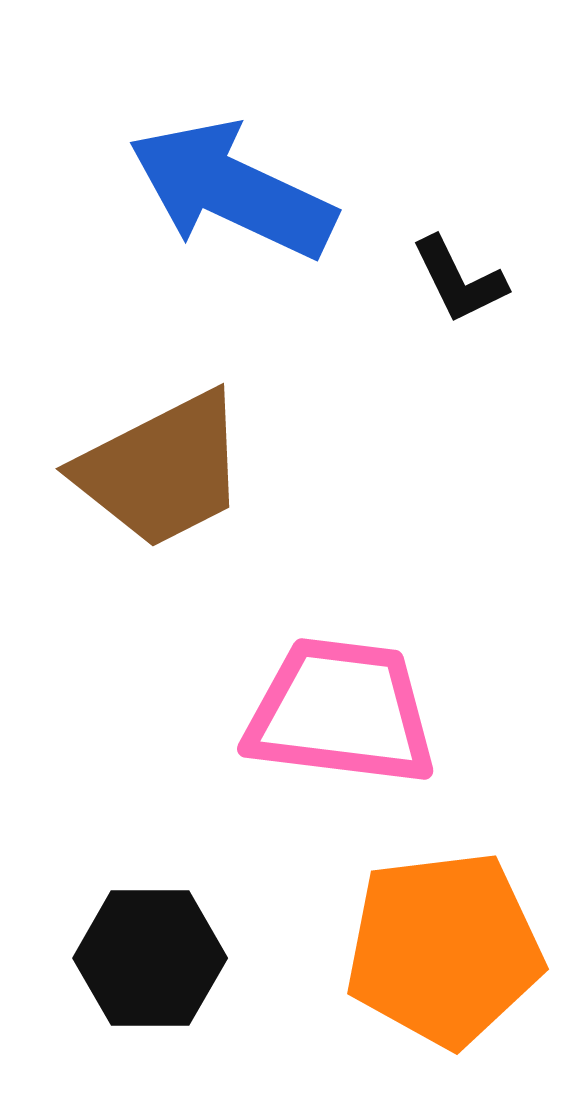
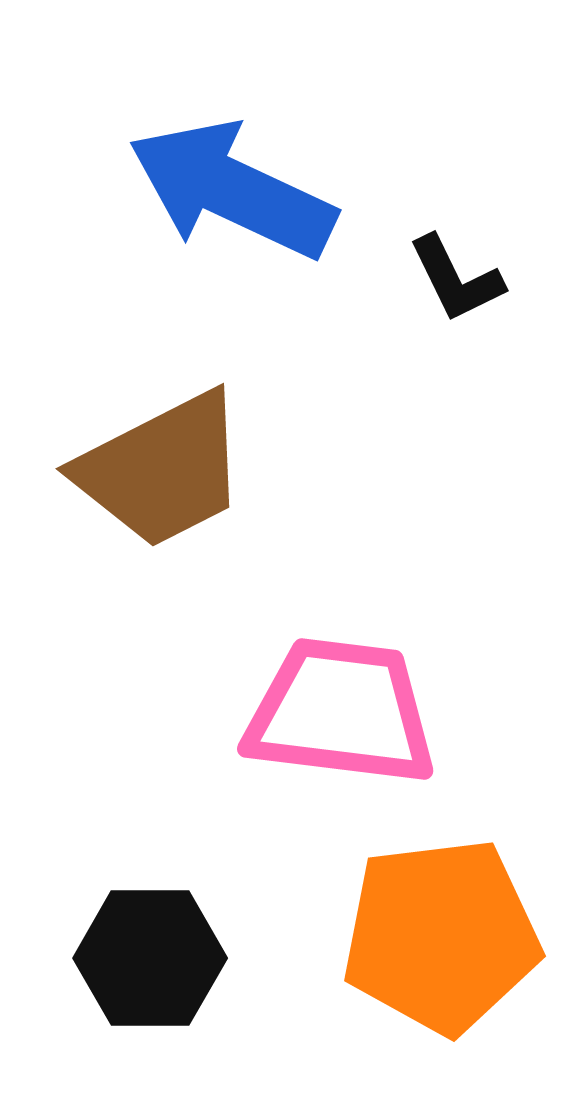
black L-shape: moved 3 px left, 1 px up
orange pentagon: moved 3 px left, 13 px up
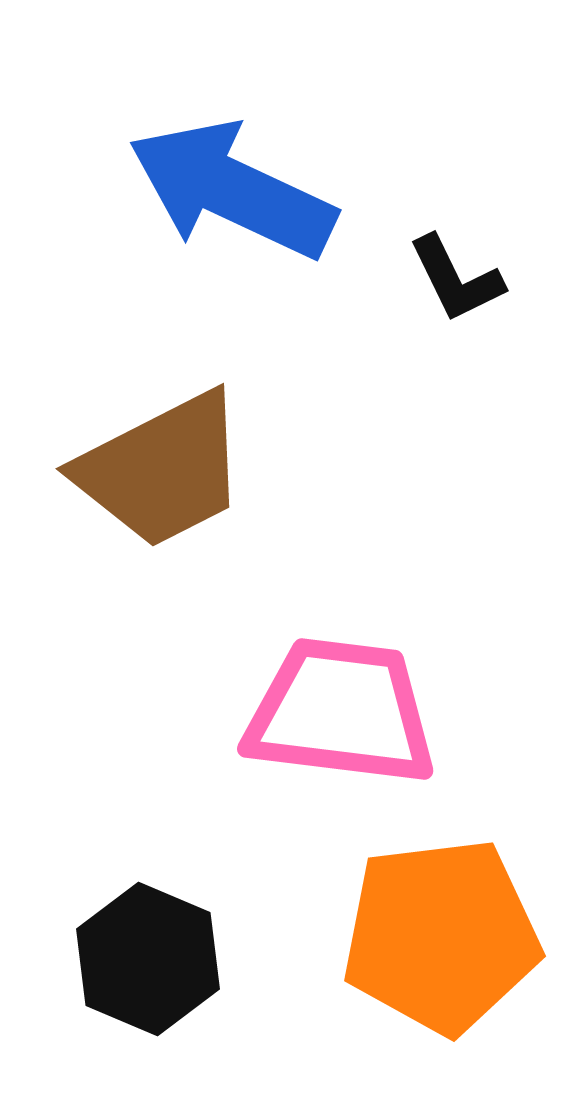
black hexagon: moved 2 px left, 1 px down; rotated 23 degrees clockwise
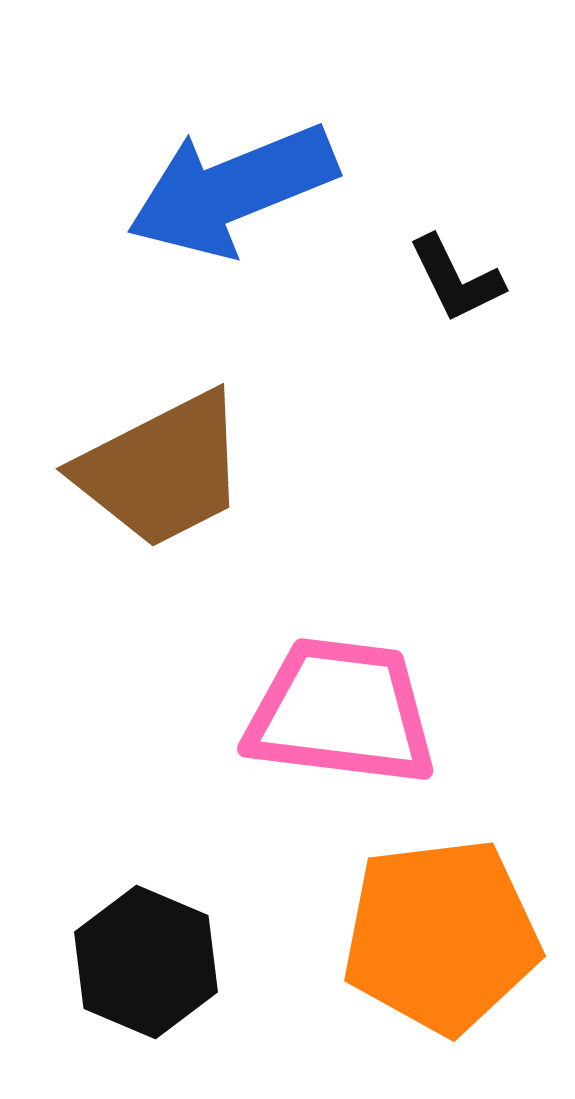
blue arrow: rotated 47 degrees counterclockwise
black hexagon: moved 2 px left, 3 px down
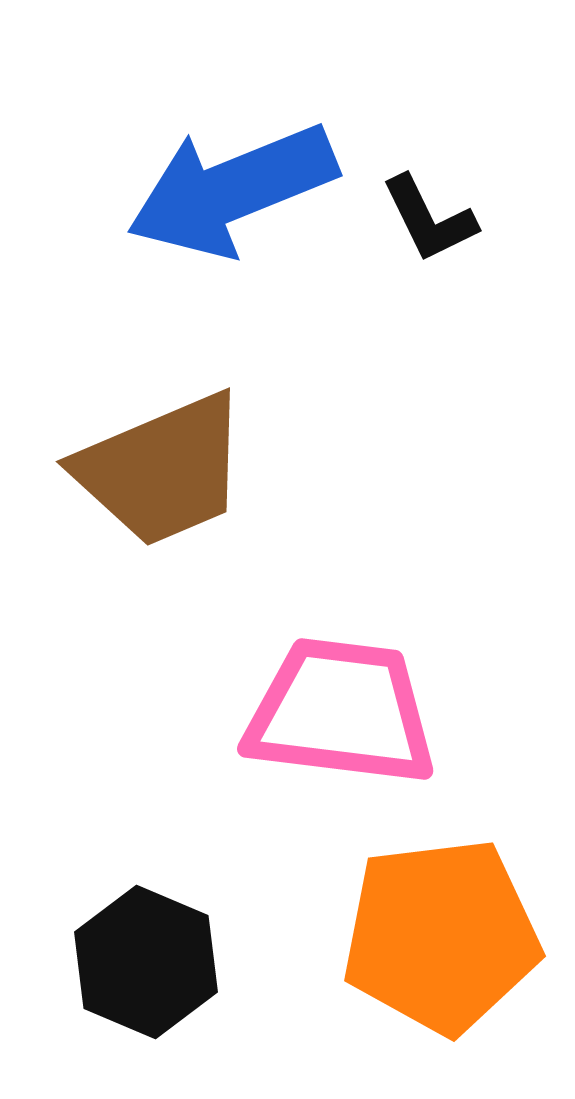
black L-shape: moved 27 px left, 60 px up
brown trapezoid: rotated 4 degrees clockwise
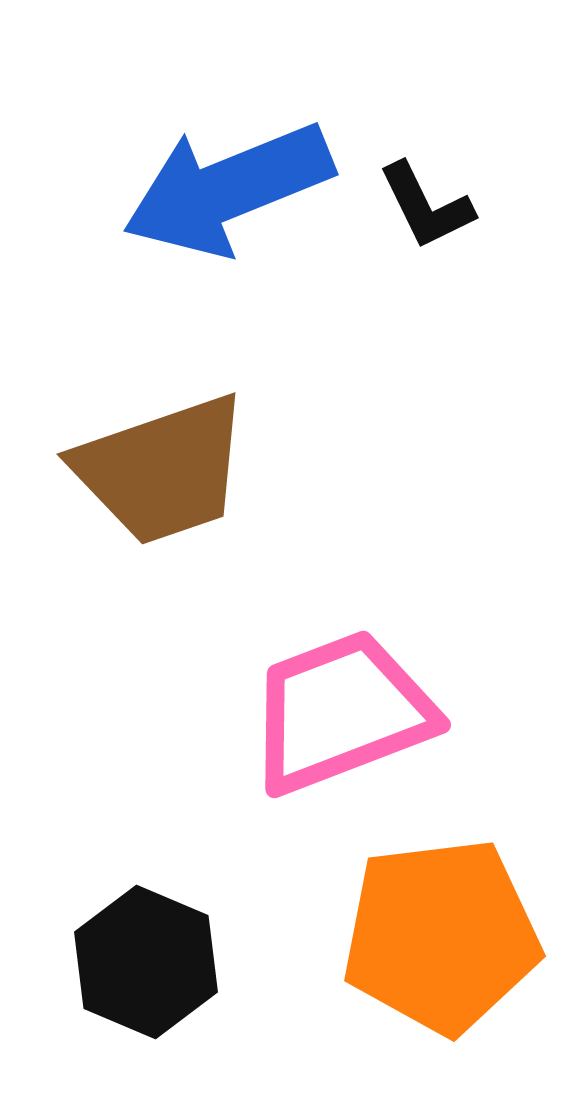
blue arrow: moved 4 px left, 1 px up
black L-shape: moved 3 px left, 13 px up
brown trapezoid: rotated 4 degrees clockwise
pink trapezoid: rotated 28 degrees counterclockwise
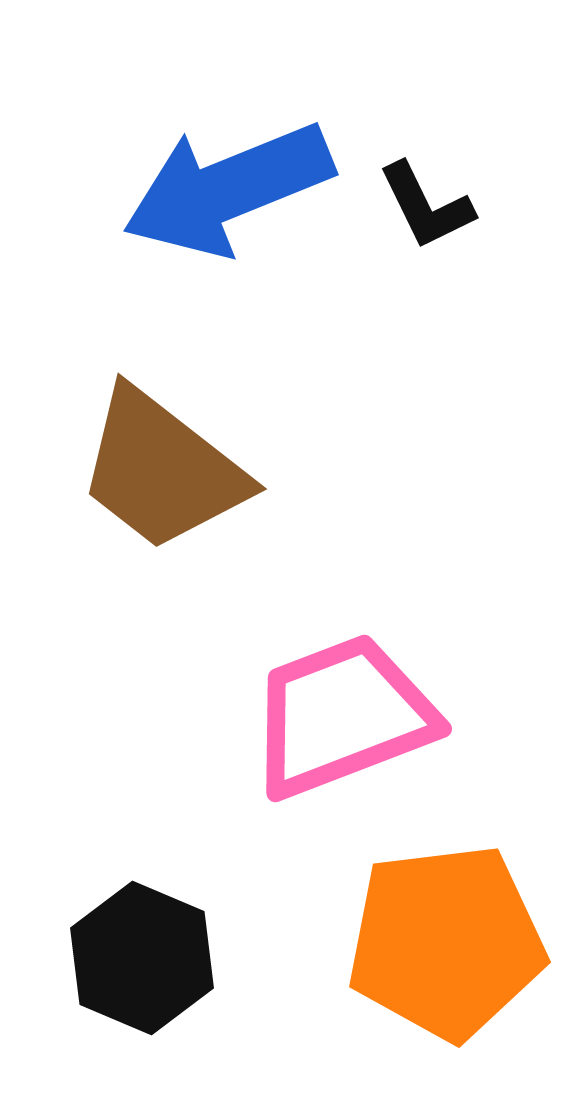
brown trapezoid: rotated 57 degrees clockwise
pink trapezoid: moved 1 px right, 4 px down
orange pentagon: moved 5 px right, 6 px down
black hexagon: moved 4 px left, 4 px up
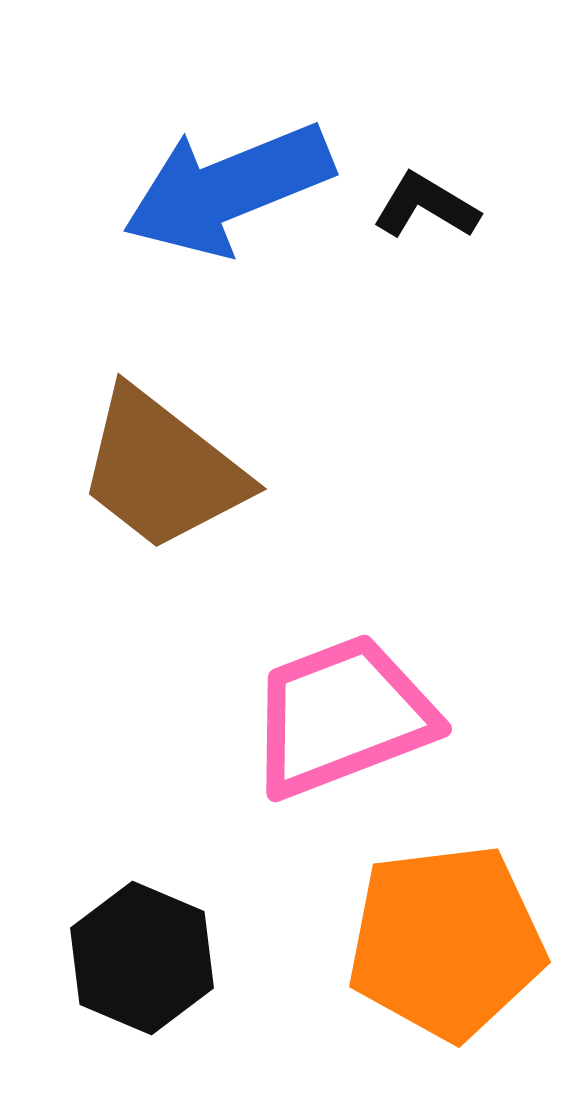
black L-shape: rotated 147 degrees clockwise
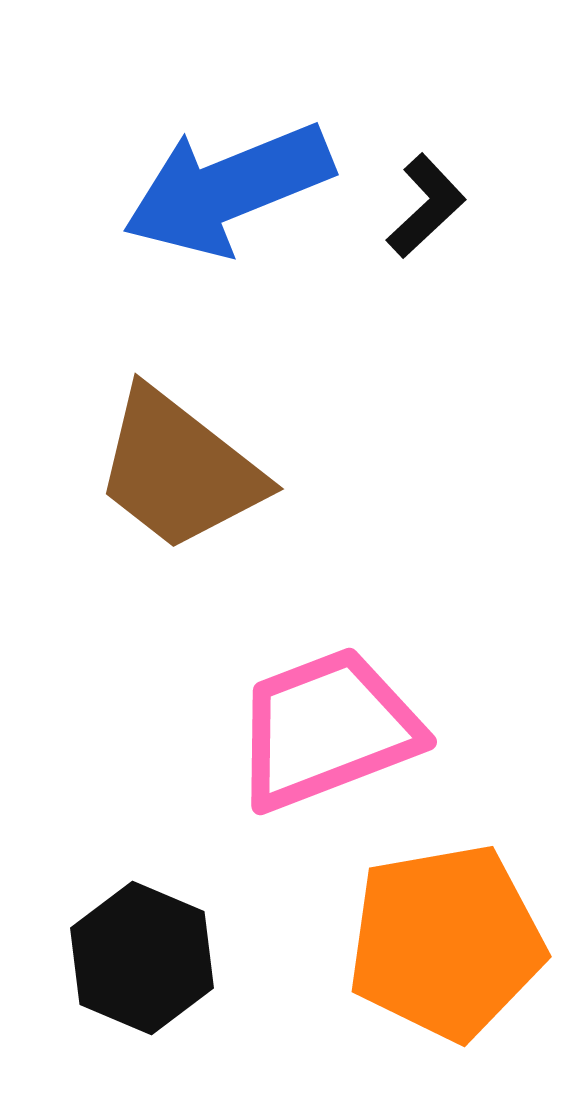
black L-shape: rotated 106 degrees clockwise
brown trapezoid: moved 17 px right
pink trapezoid: moved 15 px left, 13 px down
orange pentagon: rotated 3 degrees counterclockwise
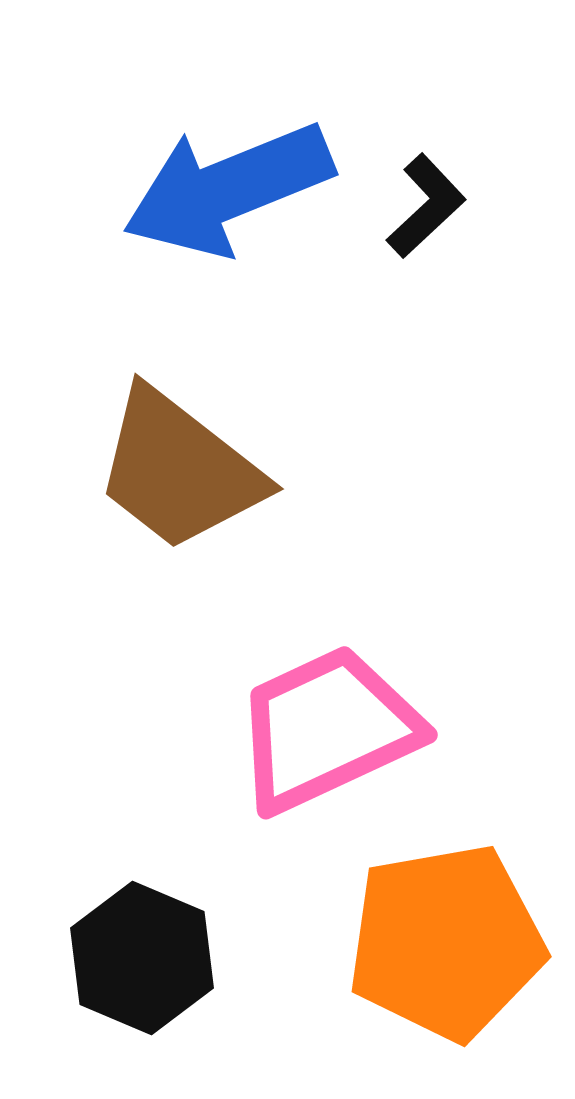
pink trapezoid: rotated 4 degrees counterclockwise
